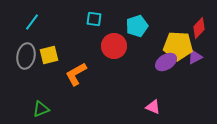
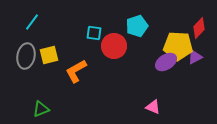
cyan square: moved 14 px down
orange L-shape: moved 3 px up
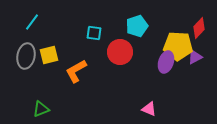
red circle: moved 6 px right, 6 px down
purple ellipse: rotated 40 degrees counterclockwise
pink triangle: moved 4 px left, 2 px down
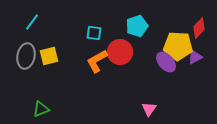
yellow square: moved 1 px down
purple ellipse: rotated 60 degrees counterclockwise
orange L-shape: moved 21 px right, 10 px up
pink triangle: rotated 42 degrees clockwise
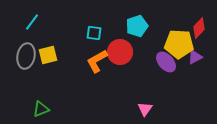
yellow pentagon: moved 1 px right, 2 px up
yellow square: moved 1 px left, 1 px up
pink triangle: moved 4 px left
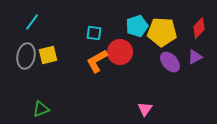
yellow pentagon: moved 17 px left, 12 px up
purple ellipse: moved 4 px right
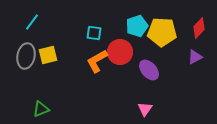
purple ellipse: moved 21 px left, 8 px down
